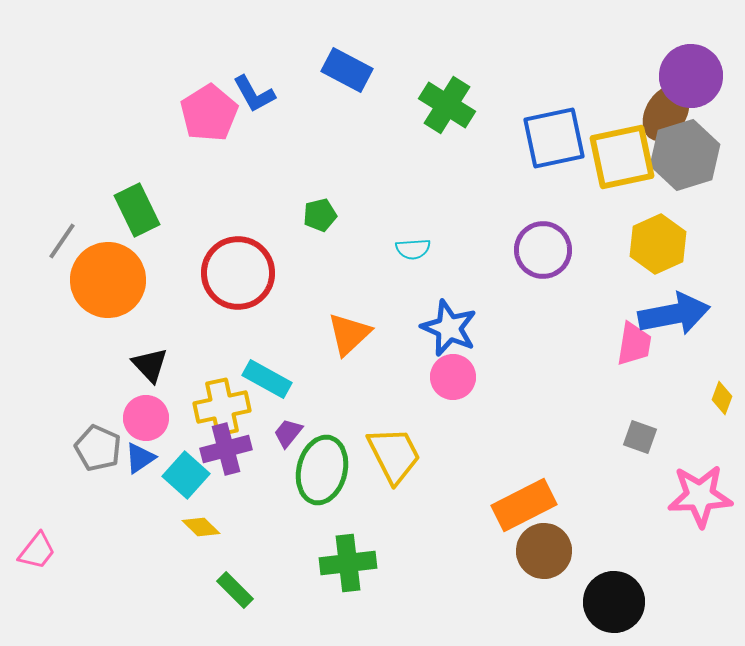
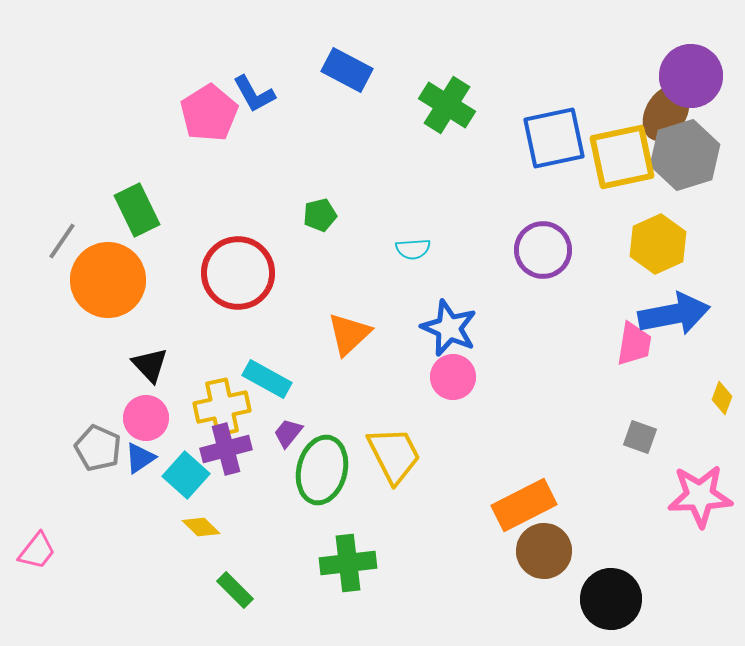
black circle at (614, 602): moved 3 px left, 3 px up
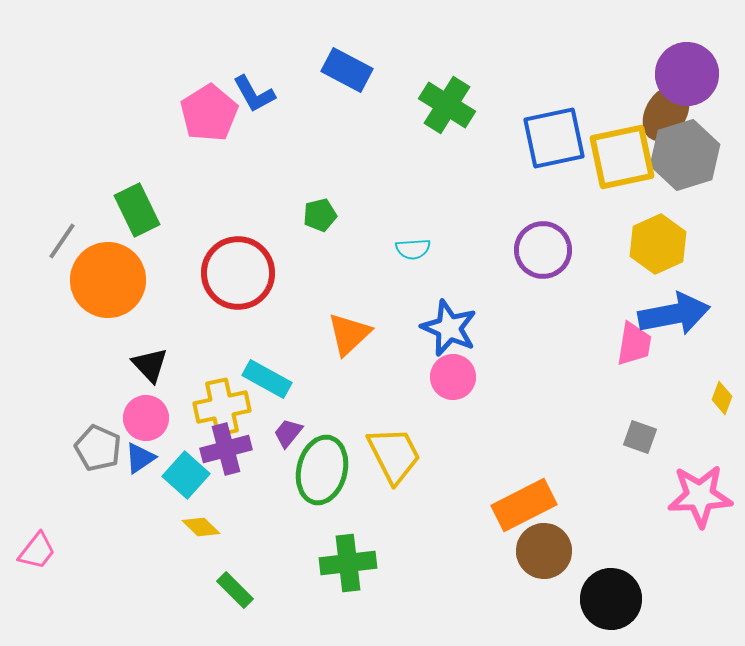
purple circle at (691, 76): moved 4 px left, 2 px up
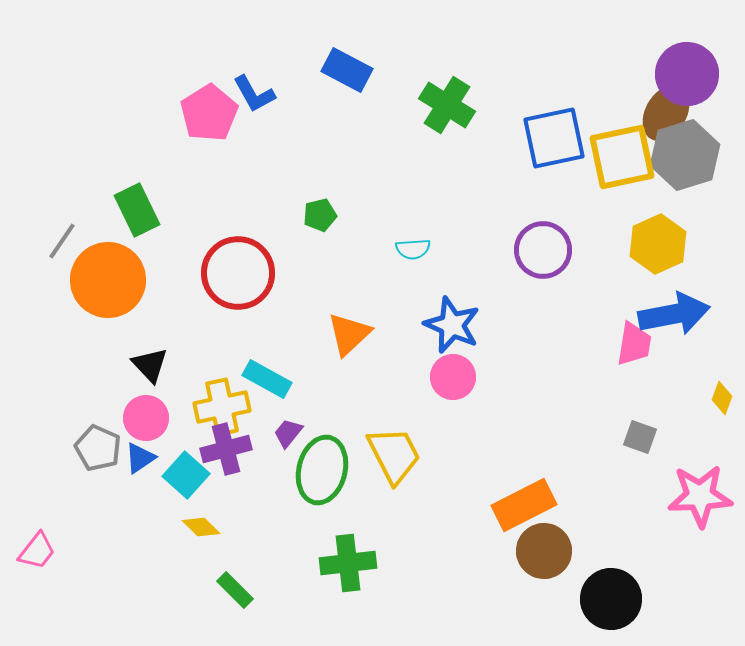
blue star at (449, 328): moved 3 px right, 3 px up
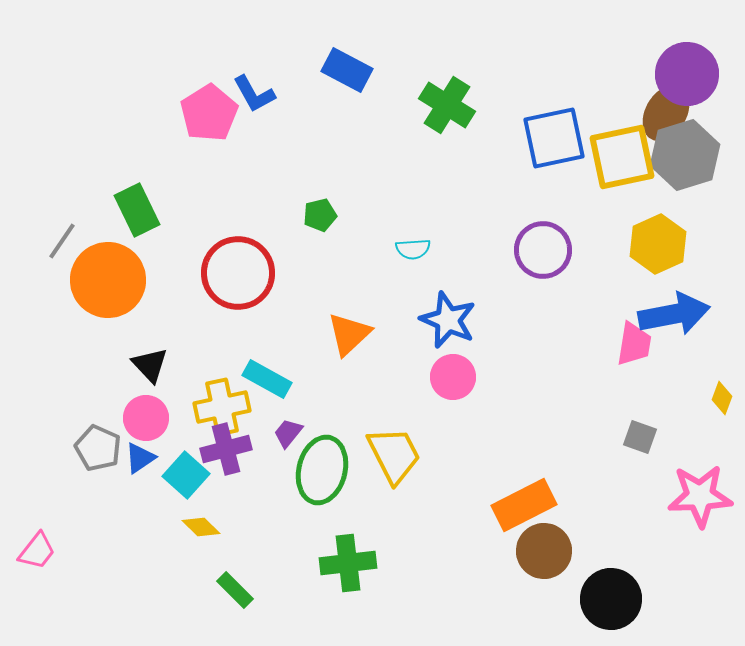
blue star at (452, 325): moved 4 px left, 5 px up
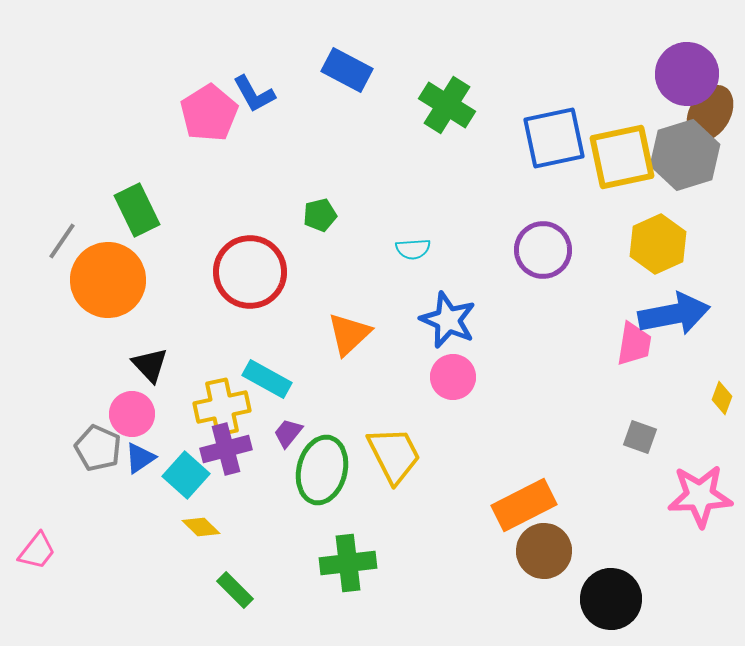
brown ellipse at (666, 113): moved 44 px right
red circle at (238, 273): moved 12 px right, 1 px up
pink circle at (146, 418): moved 14 px left, 4 px up
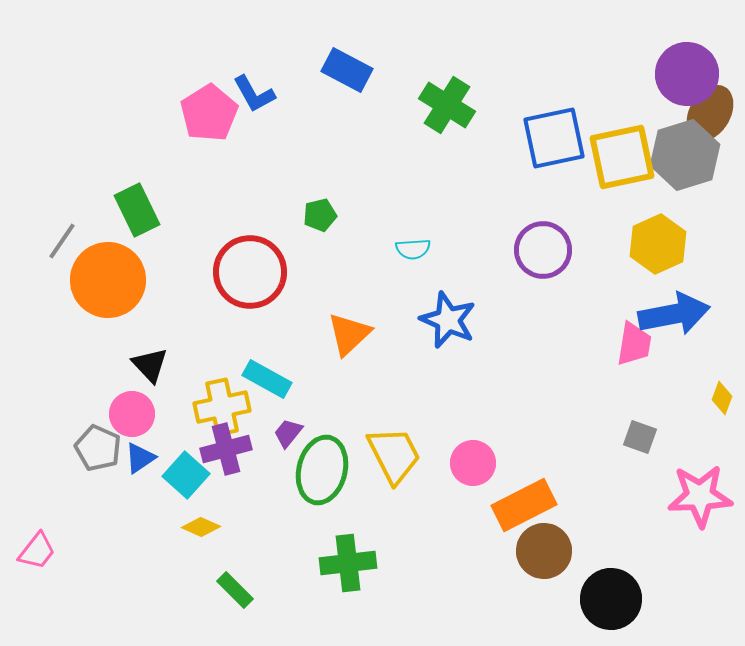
pink circle at (453, 377): moved 20 px right, 86 px down
yellow diamond at (201, 527): rotated 21 degrees counterclockwise
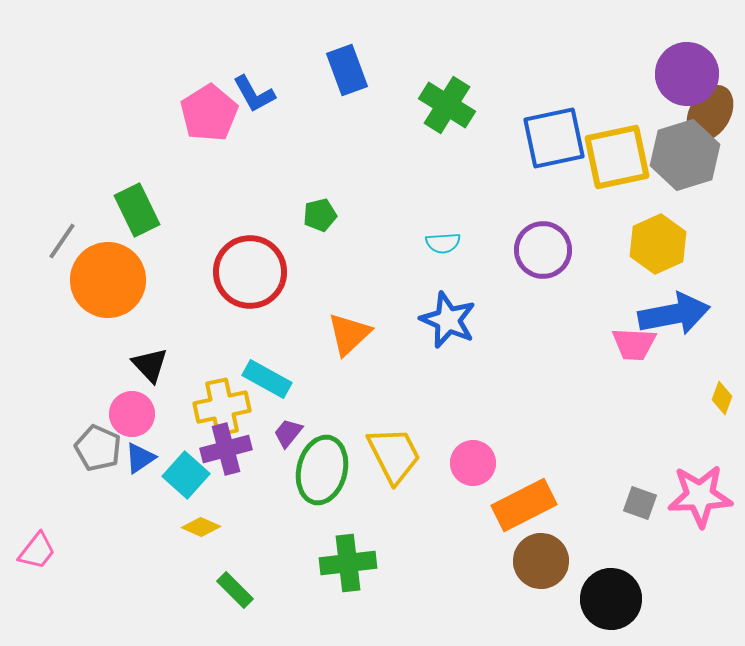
blue rectangle at (347, 70): rotated 42 degrees clockwise
yellow square at (622, 157): moved 5 px left
cyan semicircle at (413, 249): moved 30 px right, 6 px up
pink trapezoid at (634, 344): rotated 84 degrees clockwise
gray square at (640, 437): moved 66 px down
brown circle at (544, 551): moved 3 px left, 10 px down
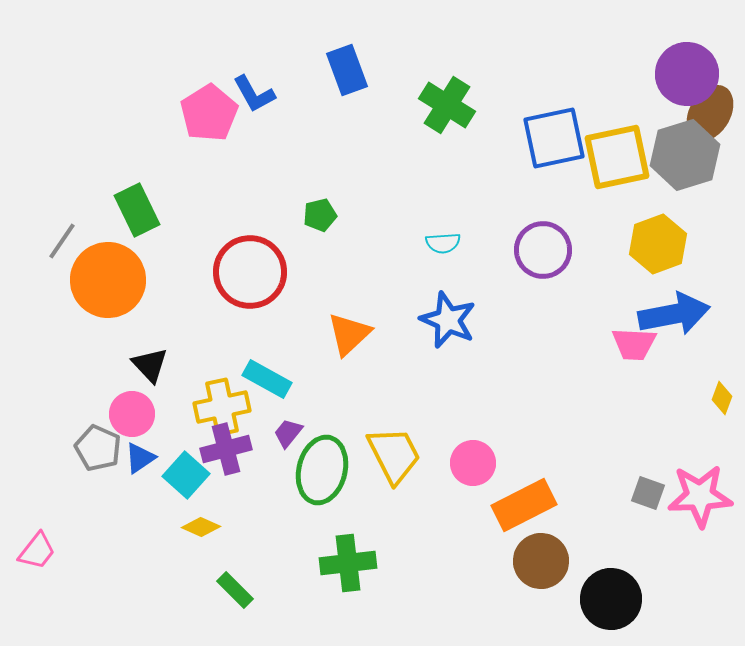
yellow hexagon at (658, 244): rotated 4 degrees clockwise
gray square at (640, 503): moved 8 px right, 10 px up
